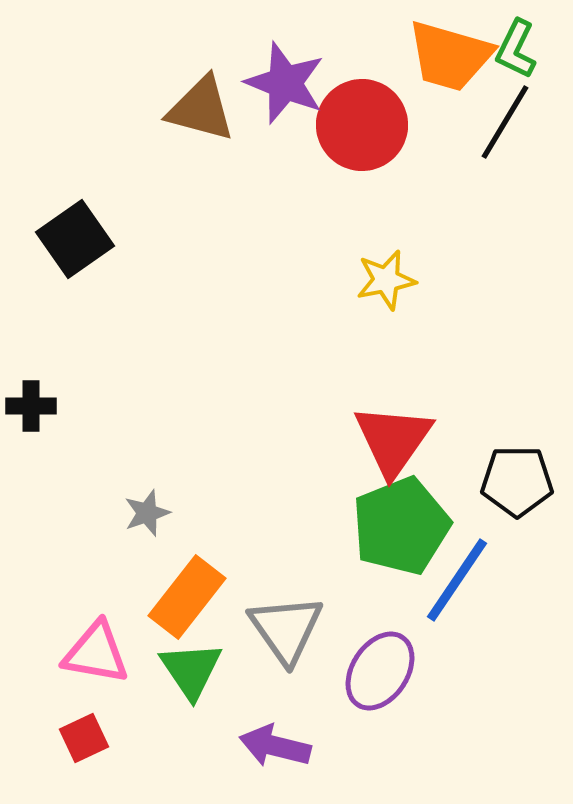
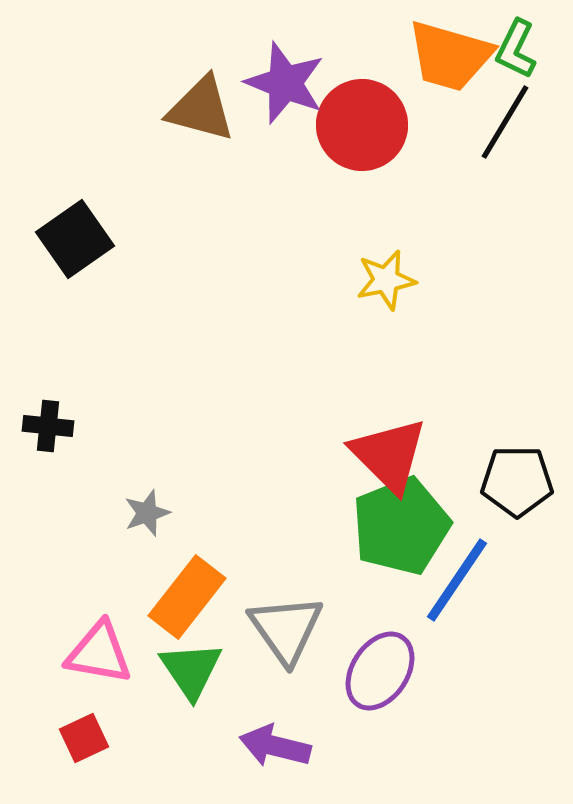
black cross: moved 17 px right, 20 px down; rotated 6 degrees clockwise
red triangle: moved 4 px left, 15 px down; rotated 20 degrees counterclockwise
pink triangle: moved 3 px right
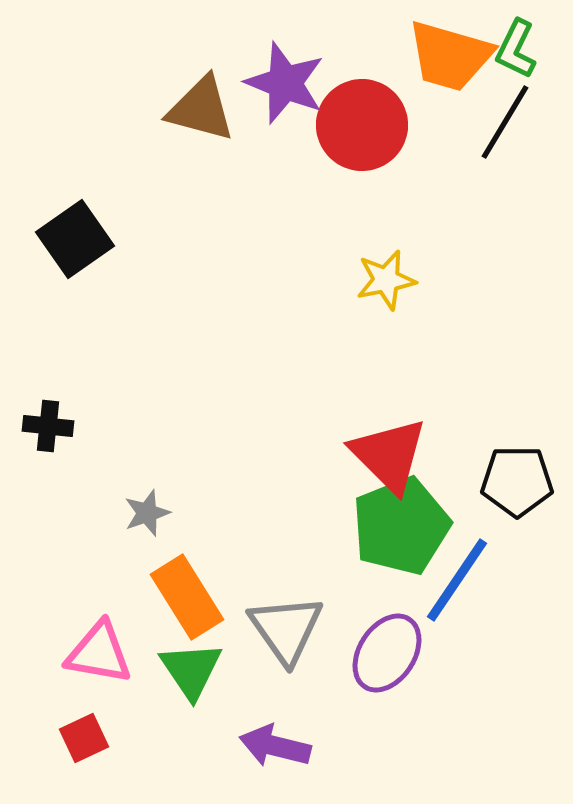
orange rectangle: rotated 70 degrees counterclockwise
purple ellipse: moved 7 px right, 18 px up
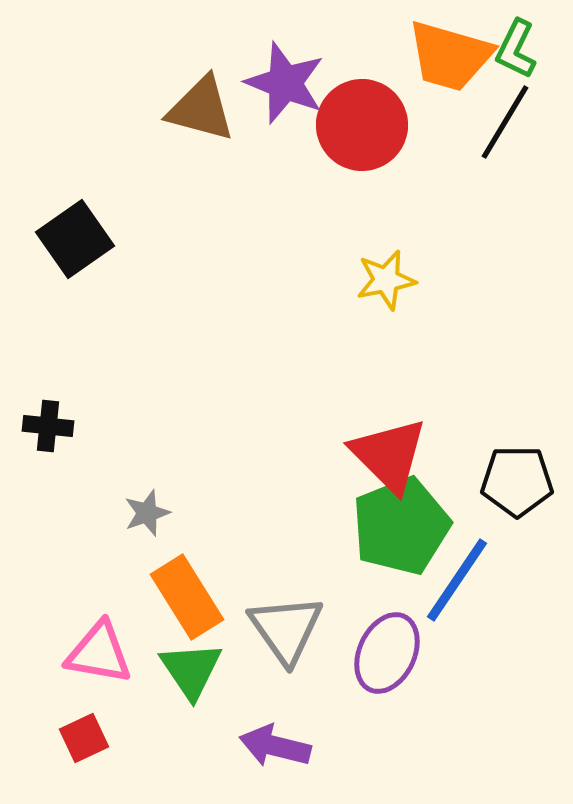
purple ellipse: rotated 8 degrees counterclockwise
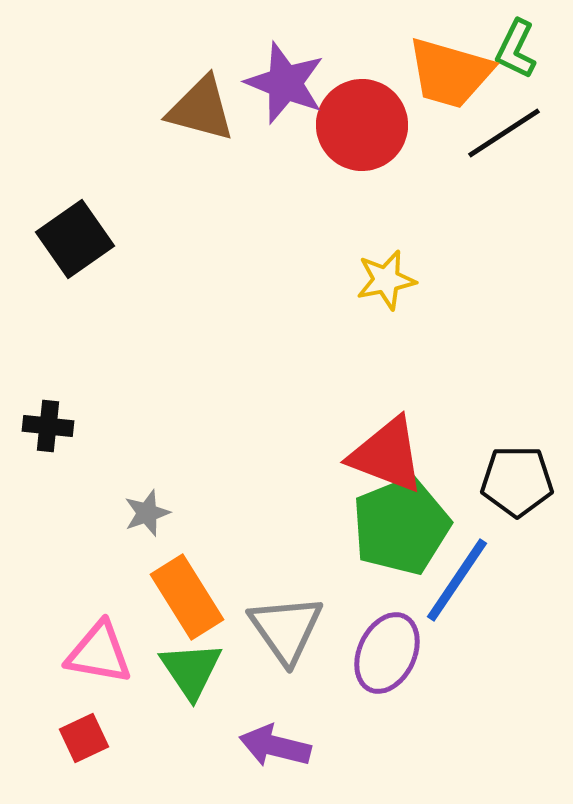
orange trapezoid: moved 17 px down
black line: moved 1 px left, 11 px down; rotated 26 degrees clockwise
red triangle: moved 2 px left; rotated 24 degrees counterclockwise
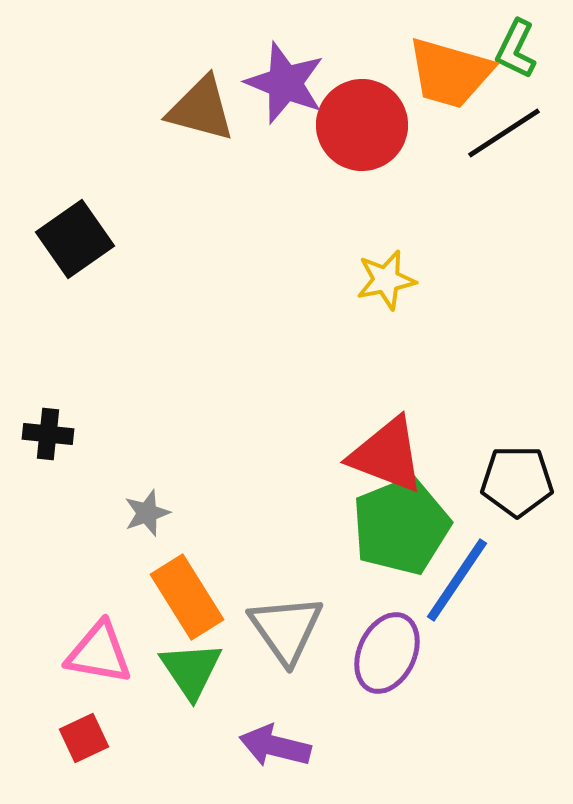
black cross: moved 8 px down
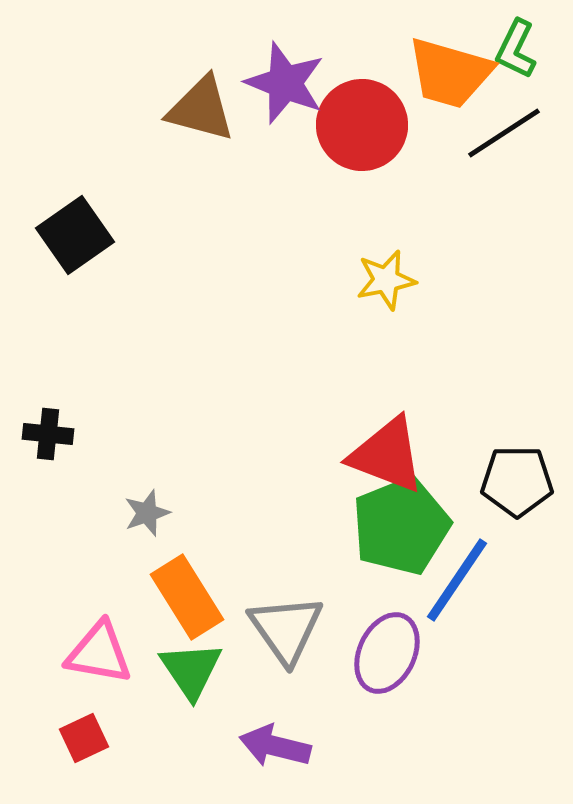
black square: moved 4 px up
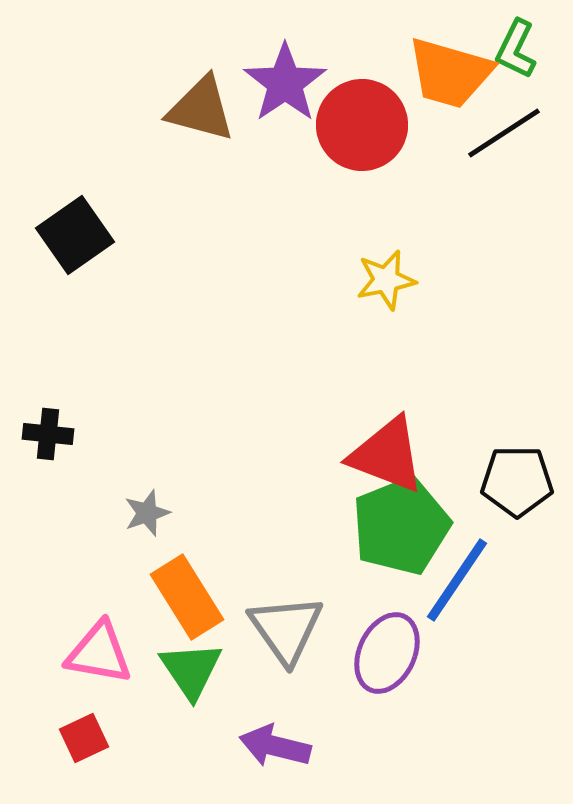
purple star: rotated 16 degrees clockwise
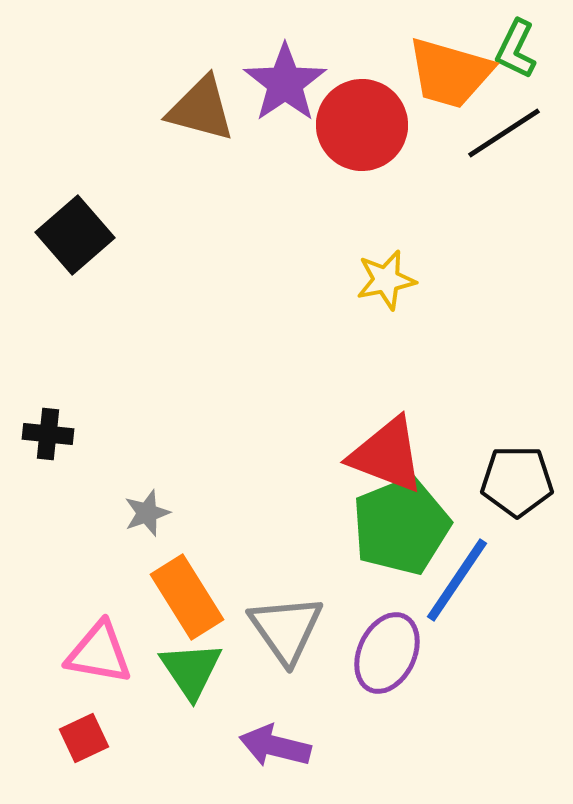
black square: rotated 6 degrees counterclockwise
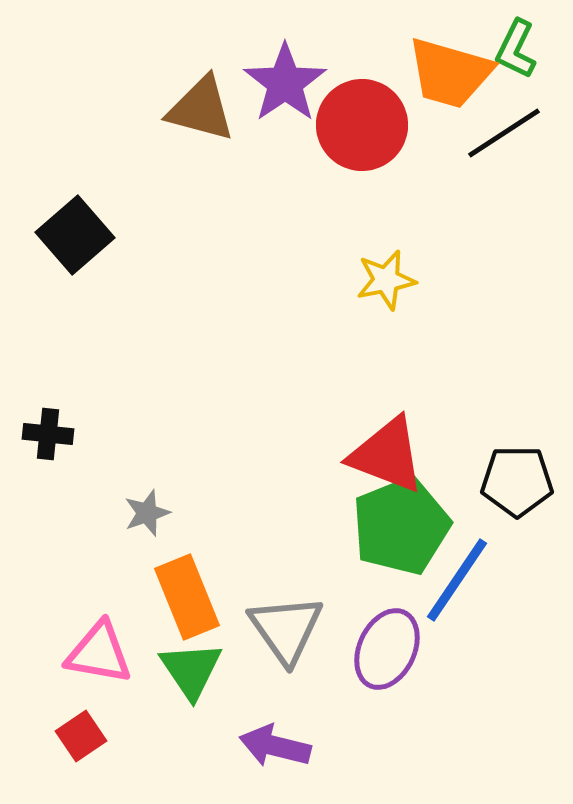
orange rectangle: rotated 10 degrees clockwise
purple ellipse: moved 4 px up
red square: moved 3 px left, 2 px up; rotated 9 degrees counterclockwise
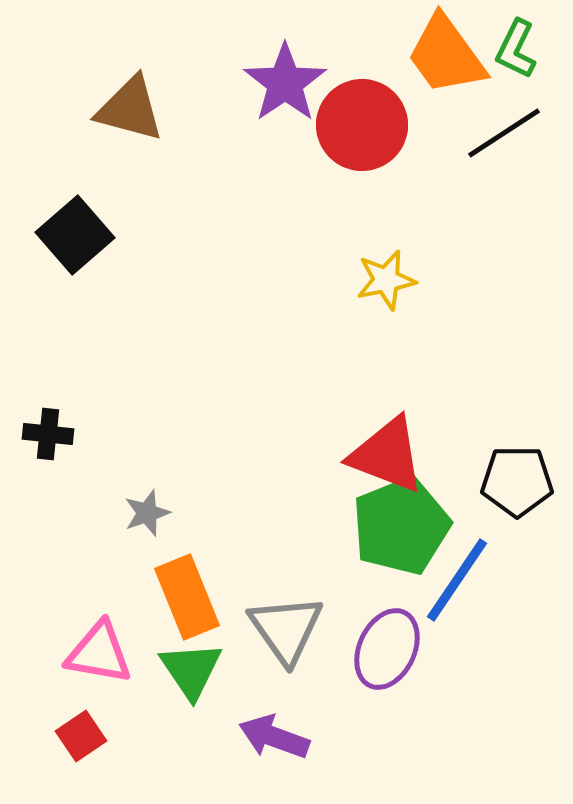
orange trapezoid: moved 4 px left, 18 px up; rotated 38 degrees clockwise
brown triangle: moved 71 px left
purple arrow: moved 1 px left, 9 px up; rotated 6 degrees clockwise
